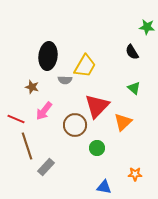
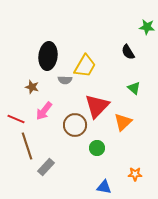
black semicircle: moved 4 px left
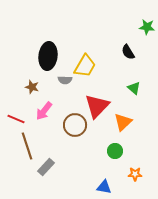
green circle: moved 18 px right, 3 px down
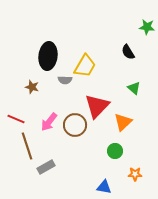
pink arrow: moved 5 px right, 11 px down
gray rectangle: rotated 18 degrees clockwise
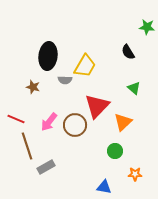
brown star: moved 1 px right
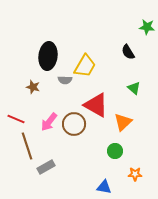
red triangle: moved 1 px left, 1 px up; rotated 44 degrees counterclockwise
brown circle: moved 1 px left, 1 px up
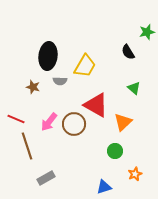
green star: moved 5 px down; rotated 21 degrees counterclockwise
gray semicircle: moved 5 px left, 1 px down
gray rectangle: moved 11 px down
orange star: rotated 24 degrees counterclockwise
blue triangle: rotated 28 degrees counterclockwise
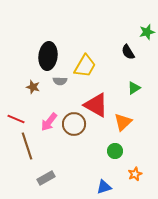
green triangle: rotated 48 degrees clockwise
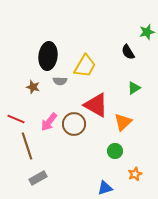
gray rectangle: moved 8 px left
blue triangle: moved 1 px right, 1 px down
